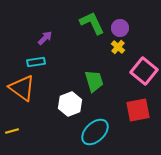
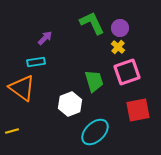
pink square: moved 17 px left, 1 px down; rotated 32 degrees clockwise
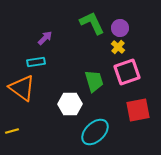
white hexagon: rotated 20 degrees clockwise
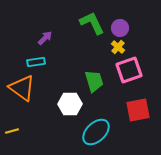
pink square: moved 2 px right, 2 px up
cyan ellipse: moved 1 px right
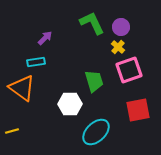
purple circle: moved 1 px right, 1 px up
